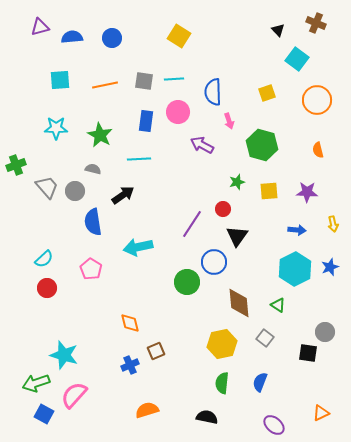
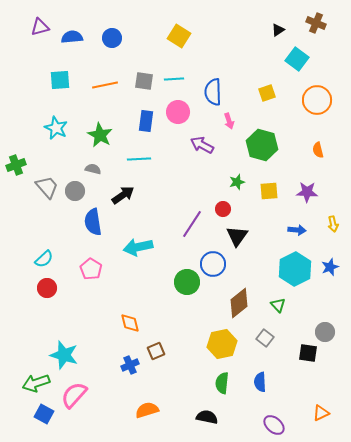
black triangle at (278, 30): rotated 40 degrees clockwise
cyan star at (56, 128): rotated 25 degrees clockwise
blue circle at (214, 262): moved 1 px left, 2 px down
brown diamond at (239, 303): rotated 56 degrees clockwise
green triangle at (278, 305): rotated 14 degrees clockwise
blue semicircle at (260, 382): rotated 24 degrees counterclockwise
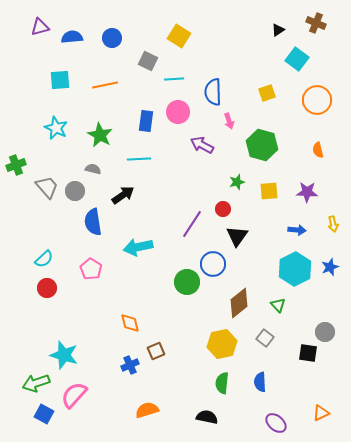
gray square at (144, 81): moved 4 px right, 20 px up; rotated 18 degrees clockwise
purple ellipse at (274, 425): moved 2 px right, 2 px up
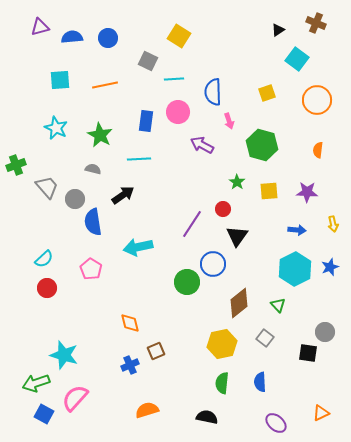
blue circle at (112, 38): moved 4 px left
orange semicircle at (318, 150): rotated 21 degrees clockwise
green star at (237, 182): rotated 21 degrees counterclockwise
gray circle at (75, 191): moved 8 px down
pink semicircle at (74, 395): moved 1 px right, 3 px down
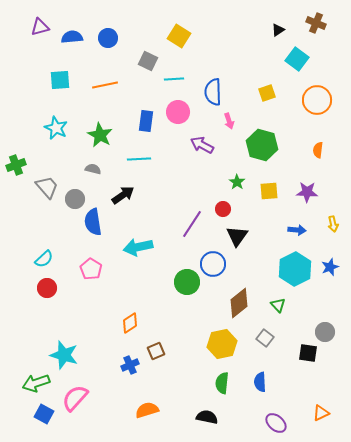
orange diamond at (130, 323): rotated 70 degrees clockwise
